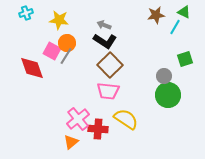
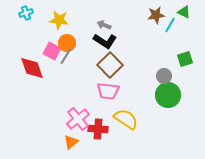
cyan line: moved 5 px left, 2 px up
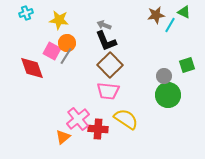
black L-shape: moved 1 px right; rotated 35 degrees clockwise
green square: moved 2 px right, 6 px down
orange triangle: moved 8 px left, 5 px up
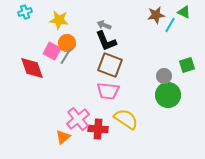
cyan cross: moved 1 px left, 1 px up
brown square: rotated 25 degrees counterclockwise
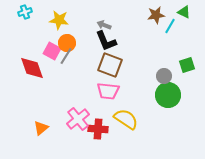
cyan line: moved 1 px down
orange triangle: moved 22 px left, 9 px up
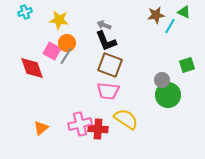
gray circle: moved 2 px left, 4 px down
pink cross: moved 2 px right, 5 px down; rotated 25 degrees clockwise
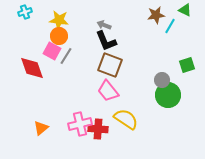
green triangle: moved 1 px right, 2 px up
orange circle: moved 8 px left, 7 px up
pink trapezoid: rotated 45 degrees clockwise
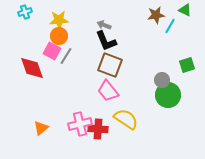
yellow star: rotated 12 degrees counterclockwise
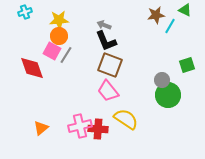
gray line: moved 1 px up
pink cross: moved 2 px down
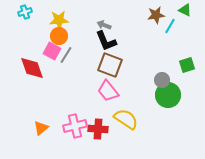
pink cross: moved 5 px left
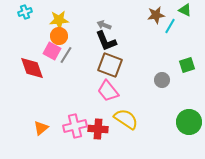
green circle: moved 21 px right, 27 px down
